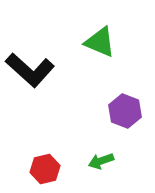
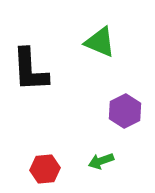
black L-shape: rotated 45 degrees clockwise
purple hexagon: rotated 12 degrees clockwise
red hexagon: rotated 8 degrees clockwise
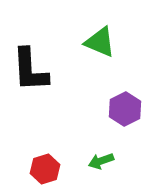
purple hexagon: moved 2 px up
red hexagon: rotated 12 degrees counterclockwise
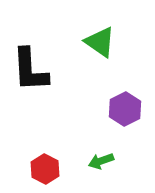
green triangle: rotated 12 degrees clockwise
red hexagon: rotated 16 degrees counterclockwise
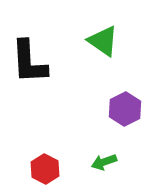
green triangle: moved 3 px right, 1 px up
black L-shape: moved 1 px left, 8 px up
green arrow: moved 3 px right, 1 px down
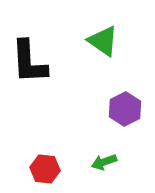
red hexagon: rotated 20 degrees counterclockwise
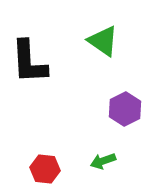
green arrow: moved 1 px left, 1 px up
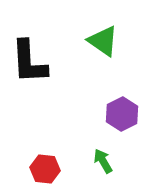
purple hexagon: moved 3 px left, 5 px down
green arrow: rotated 80 degrees clockwise
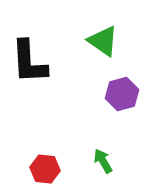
purple hexagon: moved 20 px up; rotated 12 degrees clockwise
